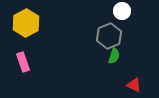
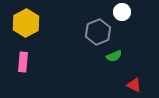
white circle: moved 1 px down
gray hexagon: moved 11 px left, 4 px up
green semicircle: rotated 49 degrees clockwise
pink rectangle: rotated 24 degrees clockwise
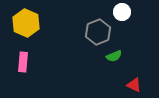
yellow hexagon: rotated 8 degrees counterclockwise
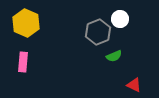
white circle: moved 2 px left, 7 px down
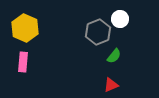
yellow hexagon: moved 1 px left, 5 px down
green semicircle: rotated 28 degrees counterclockwise
red triangle: moved 23 px left; rotated 49 degrees counterclockwise
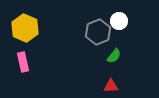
white circle: moved 1 px left, 2 px down
pink rectangle: rotated 18 degrees counterclockwise
red triangle: moved 1 px down; rotated 21 degrees clockwise
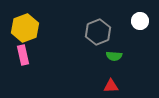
white circle: moved 21 px right
yellow hexagon: rotated 16 degrees clockwise
green semicircle: rotated 56 degrees clockwise
pink rectangle: moved 7 px up
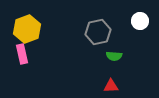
yellow hexagon: moved 2 px right, 1 px down
gray hexagon: rotated 10 degrees clockwise
pink rectangle: moved 1 px left, 1 px up
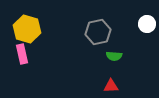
white circle: moved 7 px right, 3 px down
yellow hexagon: rotated 24 degrees counterclockwise
